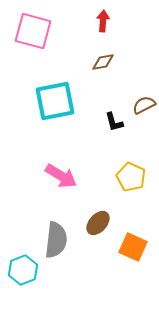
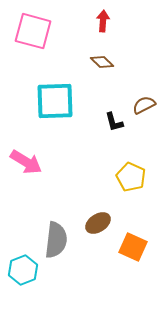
brown diamond: moved 1 px left; rotated 55 degrees clockwise
cyan square: rotated 9 degrees clockwise
pink arrow: moved 35 px left, 14 px up
brown ellipse: rotated 15 degrees clockwise
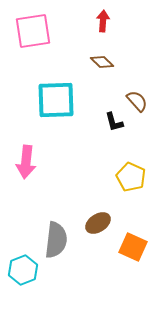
pink square: rotated 24 degrees counterclockwise
cyan square: moved 1 px right, 1 px up
brown semicircle: moved 7 px left, 4 px up; rotated 75 degrees clockwise
pink arrow: rotated 64 degrees clockwise
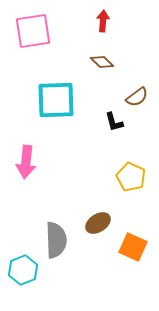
brown semicircle: moved 4 px up; rotated 95 degrees clockwise
gray semicircle: rotated 9 degrees counterclockwise
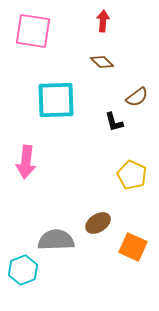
pink square: rotated 18 degrees clockwise
yellow pentagon: moved 1 px right, 2 px up
gray semicircle: rotated 90 degrees counterclockwise
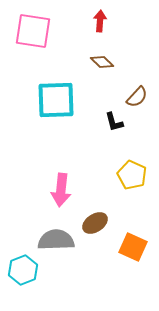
red arrow: moved 3 px left
brown semicircle: rotated 10 degrees counterclockwise
pink arrow: moved 35 px right, 28 px down
brown ellipse: moved 3 px left
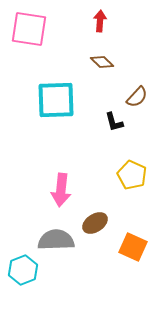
pink square: moved 4 px left, 2 px up
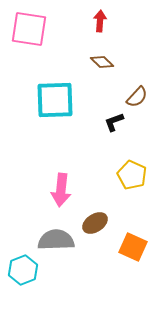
cyan square: moved 1 px left
black L-shape: rotated 85 degrees clockwise
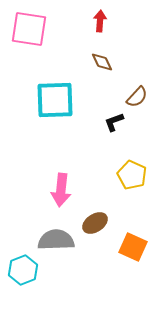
brown diamond: rotated 20 degrees clockwise
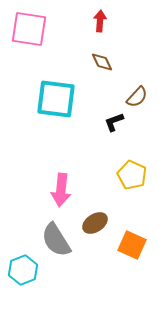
cyan square: moved 1 px right, 1 px up; rotated 9 degrees clockwise
gray semicircle: rotated 120 degrees counterclockwise
orange square: moved 1 px left, 2 px up
